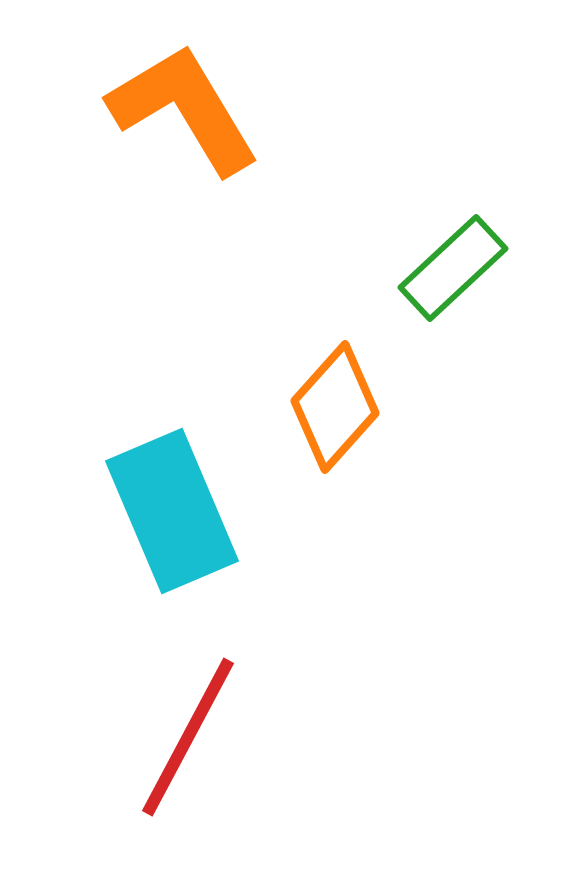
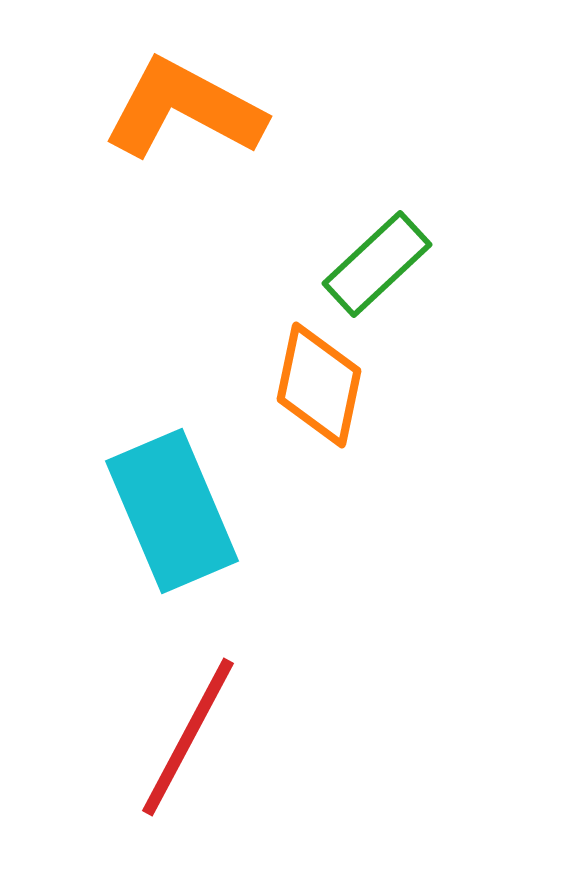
orange L-shape: rotated 31 degrees counterclockwise
green rectangle: moved 76 px left, 4 px up
orange diamond: moved 16 px left, 22 px up; rotated 30 degrees counterclockwise
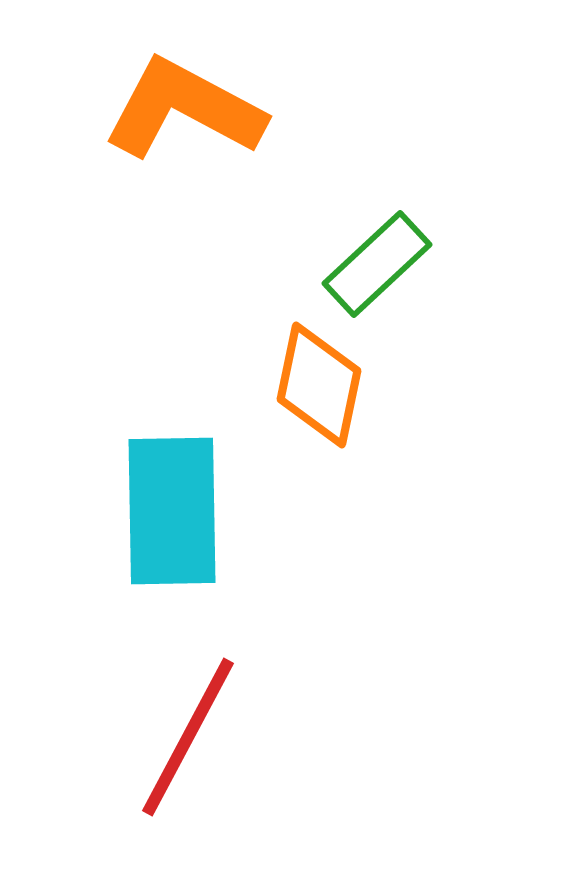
cyan rectangle: rotated 22 degrees clockwise
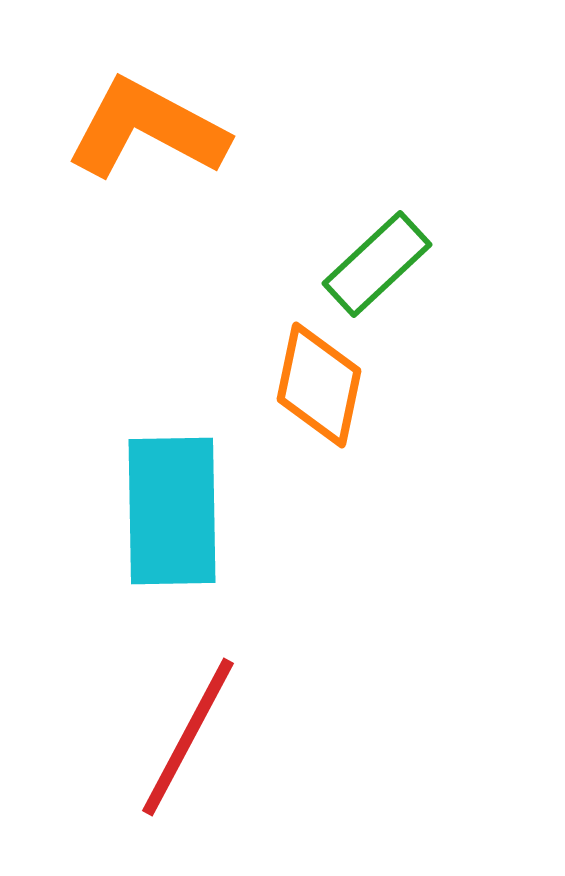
orange L-shape: moved 37 px left, 20 px down
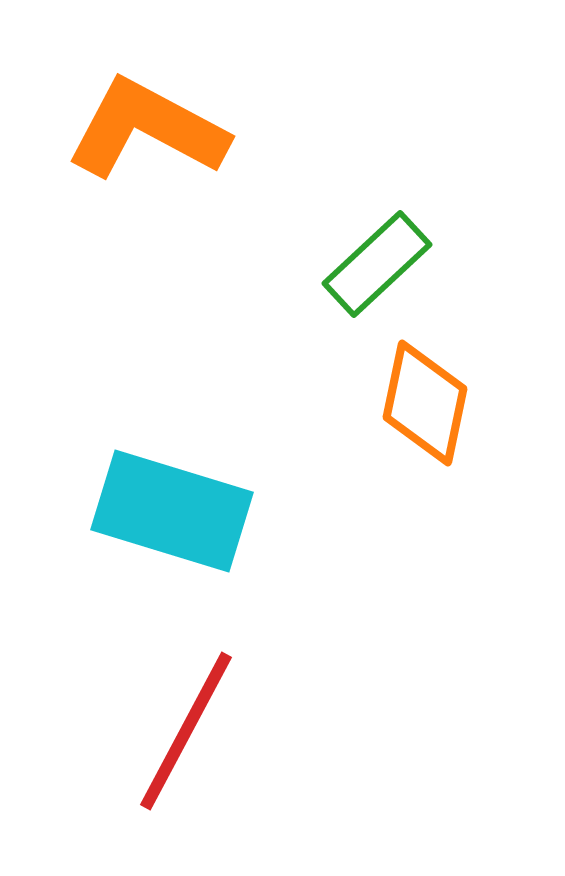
orange diamond: moved 106 px right, 18 px down
cyan rectangle: rotated 72 degrees counterclockwise
red line: moved 2 px left, 6 px up
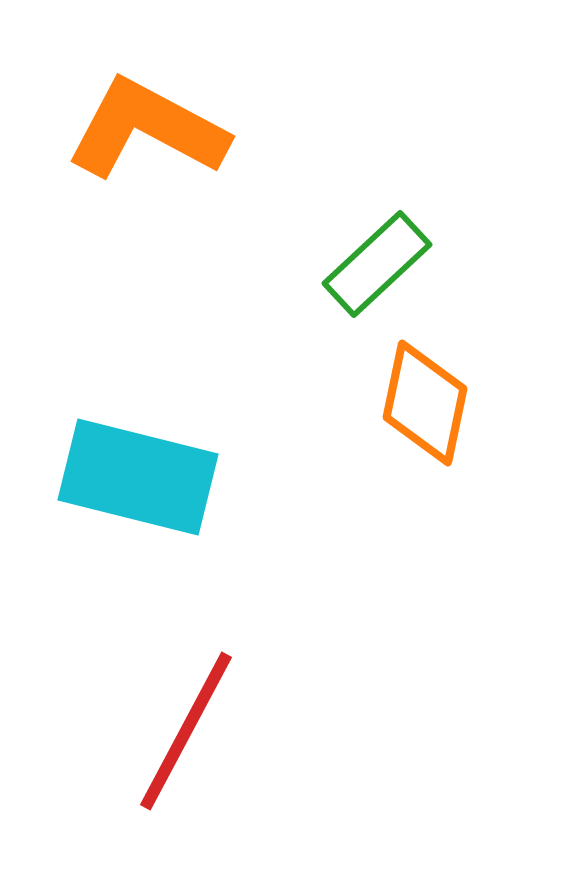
cyan rectangle: moved 34 px left, 34 px up; rotated 3 degrees counterclockwise
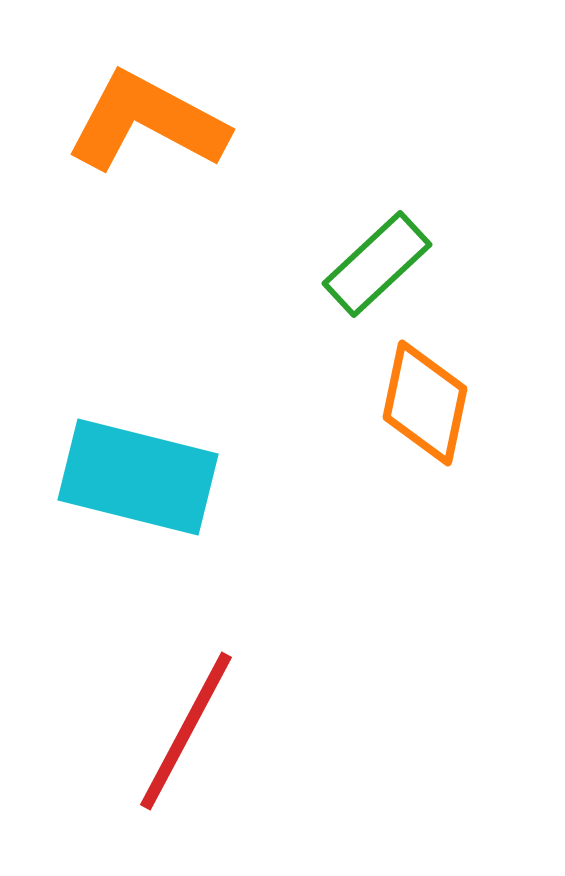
orange L-shape: moved 7 px up
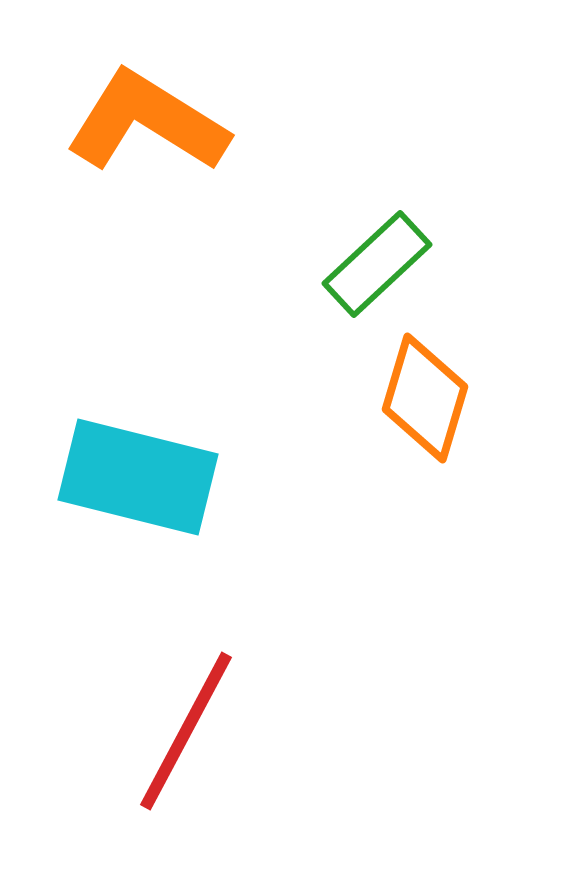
orange L-shape: rotated 4 degrees clockwise
orange diamond: moved 5 px up; rotated 5 degrees clockwise
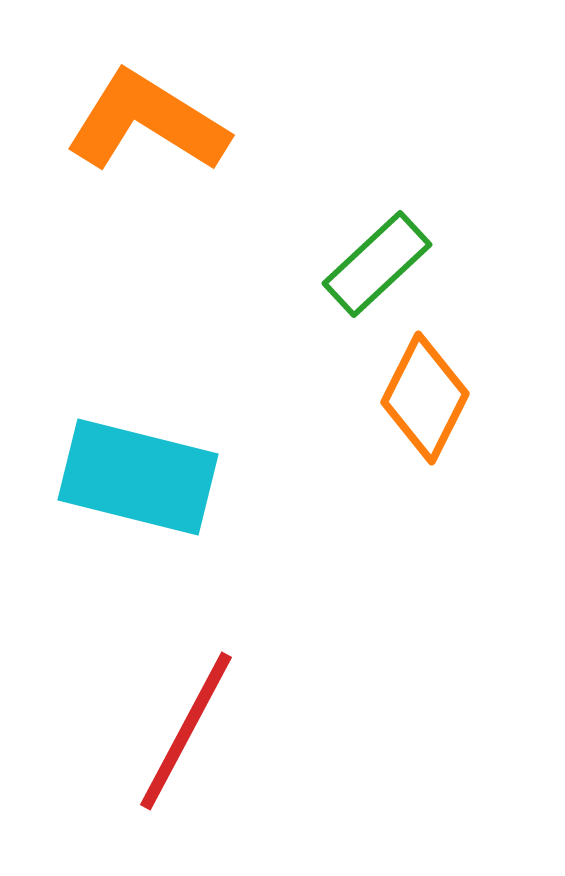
orange diamond: rotated 10 degrees clockwise
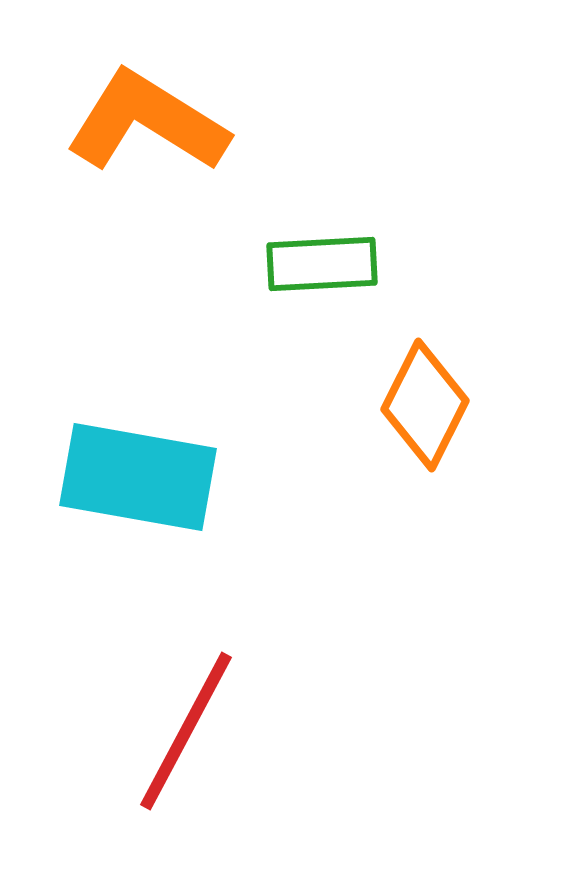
green rectangle: moved 55 px left; rotated 40 degrees clockwise
orange diamond: moved 7 px down
cyan rectangle: rotated 4 degrees counterclockwise
